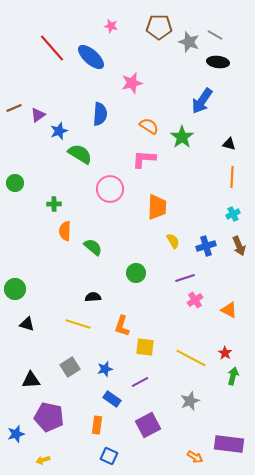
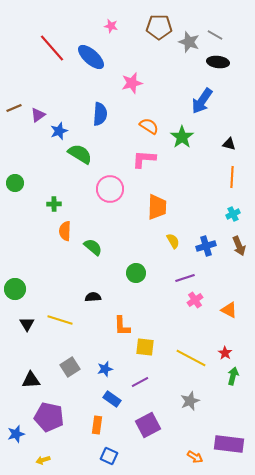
black triangle at (27, 324): rotated 42 degrees clockwise
yellow line at (78, 324): moved 18 px left, 4 px up
orange L-shape at (122, 326): rotated 20 degrees counterclockwise
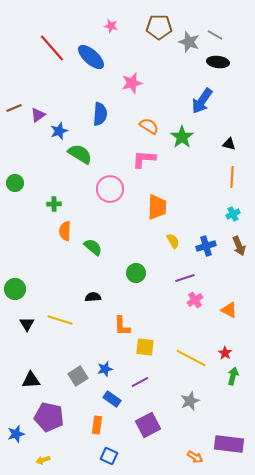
gray square at (70, 367): moved 8 px right, 9 px down
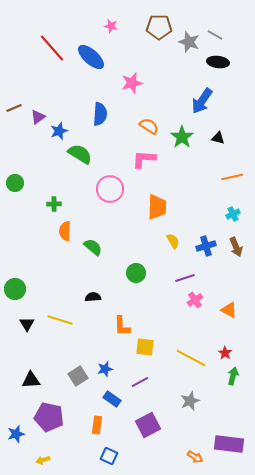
purple triangle at (38, 115): moved 2 px down
black triangle at (229, 144): moved 11 px left, 6 px up
orange line at (232, 177): rotated 75 degrees clockwise
brown arrow at (239, 246): moved 3 px left, 1 px down
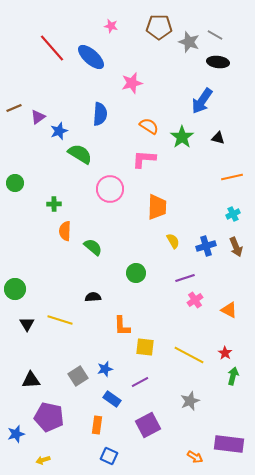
yellow line at (191, 358): moved 2 px left, 3 px up
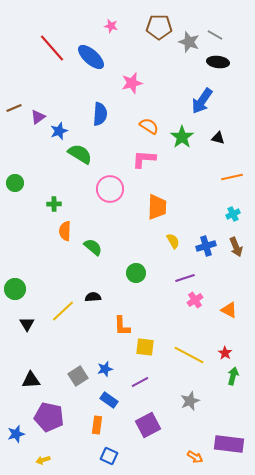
yellow line at (60, 320): moved 3 px right, 9 px up; rotated 60 degrees counterclockwise
blue rectangle at (112, 399): moved 3 px left, 1 px down
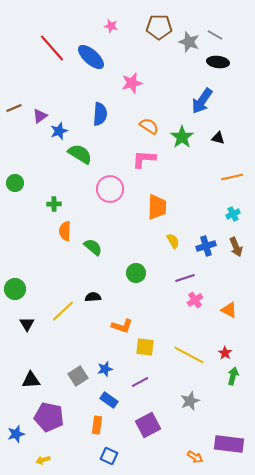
purple triangle at (38, 117): moved 2 px right, 1 px up
orange L-shape at (122, 326): rotated 70 degrees counterclockwise
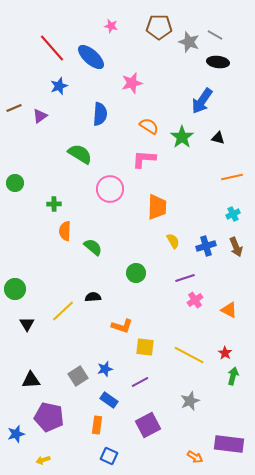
blue star at (59, 131): moved 45 px up
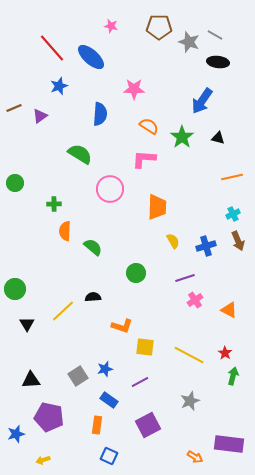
pink star at (132, 83): moved 2 px right, 6 px down; rotated 15 degrees clockwise
brown arrow at (236, 247): moved 2 px right, 6 px up
